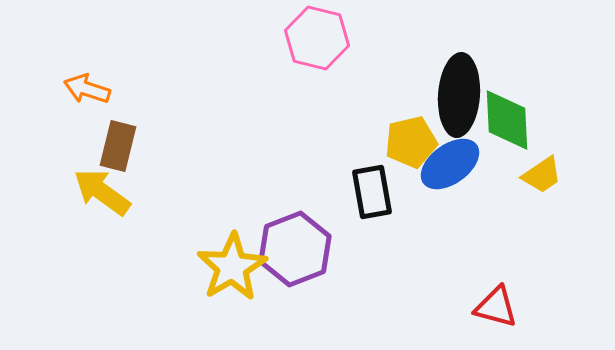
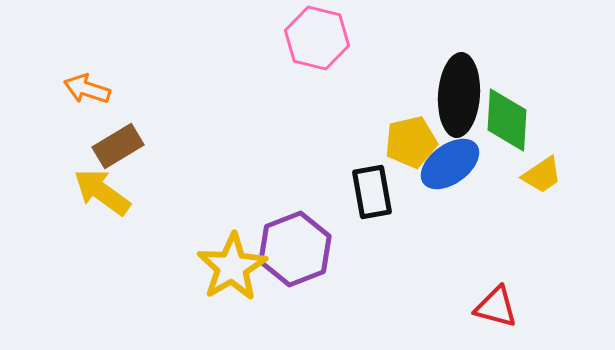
green diamond: rotated 6 degrees clockwise
brown rectangle: rotated 45 degrees clockwise
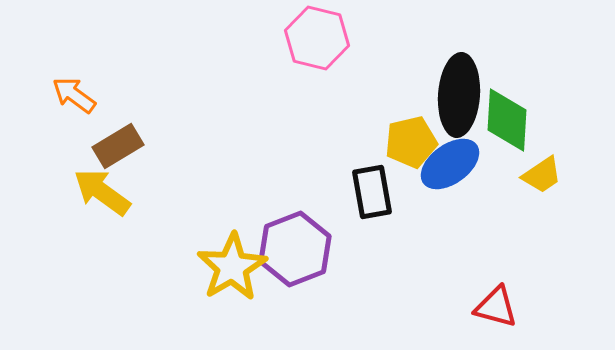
orange arrow: moved 13 px left, 6 px down; rotated 18 degrees clockwise
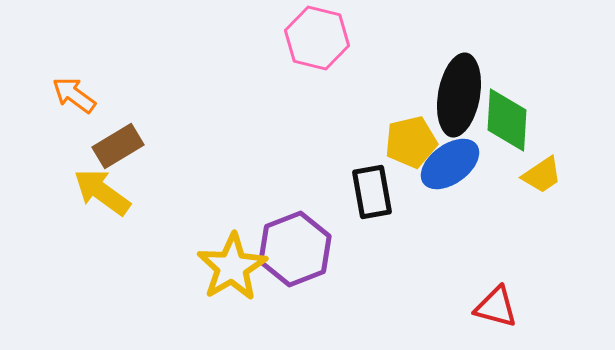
black ellipse: rotated 6 degrees clockwise
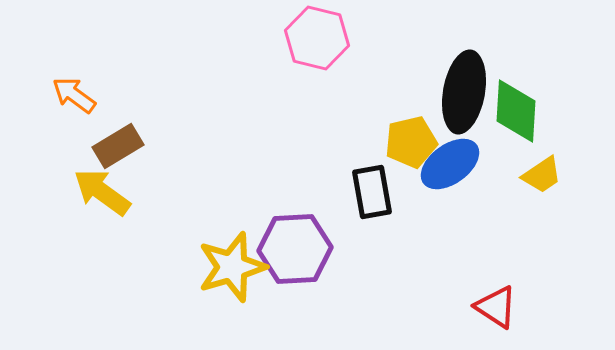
black ellipse: moved 5 px right, 3 px up
green diamond: moved 9 px right, 9 px up
purple hexagon: rotated 18 degrees clockwise
yellow star: rotated 14 degrees clockwise
red triangle: rotated 18 degrees clockwise
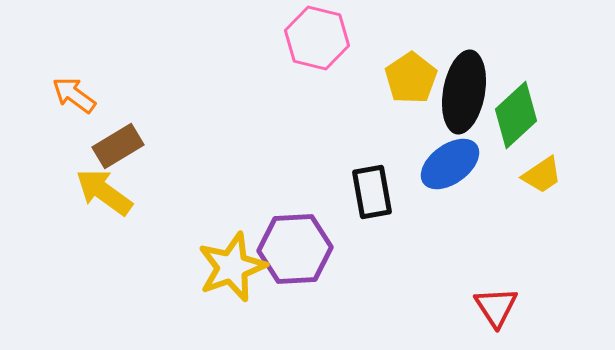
green diamond: moved 4 px down; rotated 44 degrees clockwise
yellow pentagon: moved 64 px up; rotated 21 degrees counterclockwise
yellow arrow: moved 2 px right
yellow star: rotated 4 degrees counterclockwise
red triangle: rotated 24 degrees clockwise
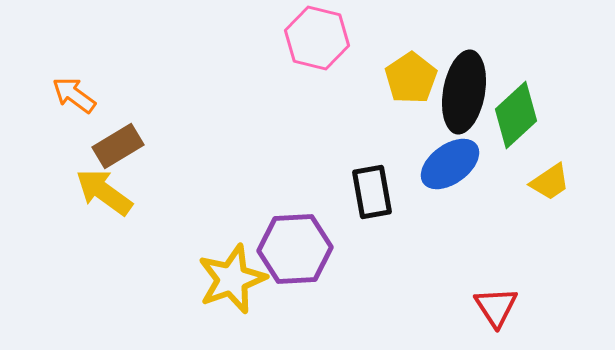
yellow trapezoid: moved 8 px right, 7 px down
yellow star: moved 12 px down
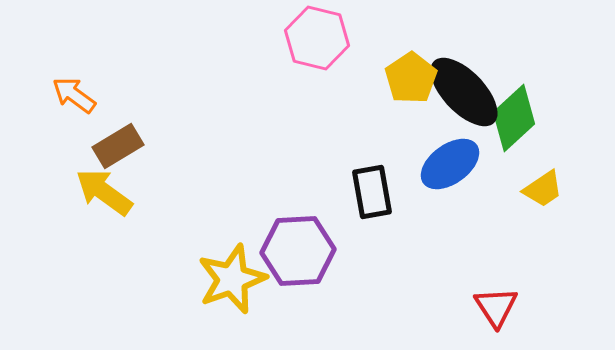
black ellipse: rotated 54 degrees counterclockwise
green diamond: moved 2 px left, 3 px down
yellow trapezoid: moved 7 px left, 7 px down
purple hexagon: moved 3 px right, 2 px down
